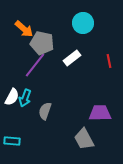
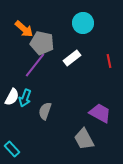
purple trapezoid: rotated 30 degrees clockwise
cyan rectangle: moved 8 px down; rotated 42 degrees clockwise
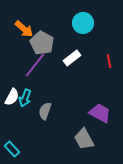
gray pentagon: rotated 15 degrees clockwise
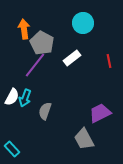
orange arrow: rotated 138 degrees counterclockwise
purple trapezoid: rotated 55 degrees counterclockwise
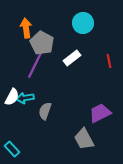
orange arrow: moved 2 px right, 1 px up
purple line: rotated 12 degrees counterclockwise
cyan arrow: rotated 60 degrees clockwise
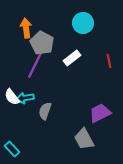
white semicircle: rotated 114 degrees clockwise
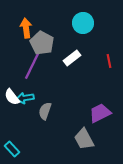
purple line: moved 3 px left, 1 px down
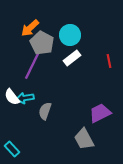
cyan circle: moved 13 px left, 12 px down
orange arrow: moved 4 px right; rotated 126 degrees counterclockwise
